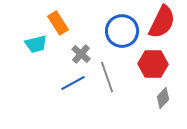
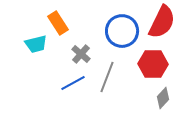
gray line: rotated 40 degrees clockwise
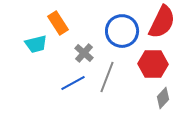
gray cross: moved 3 px right, 1 px up
